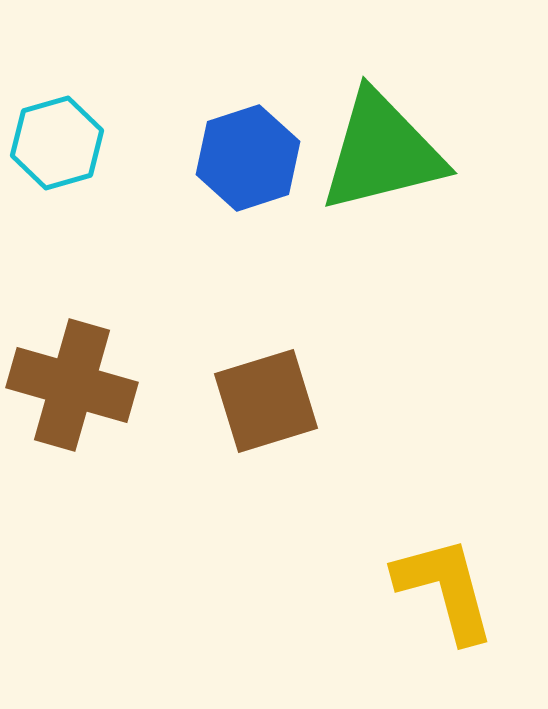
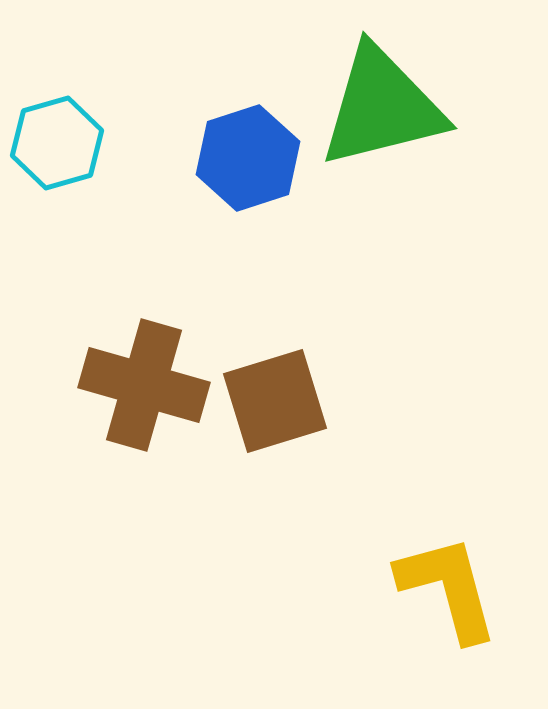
green triangle: moved 45 px up
brown cross: moved 72 px right
brown square: moved 9 px right
yellow L-shape: moved 3 px right, 1 px up
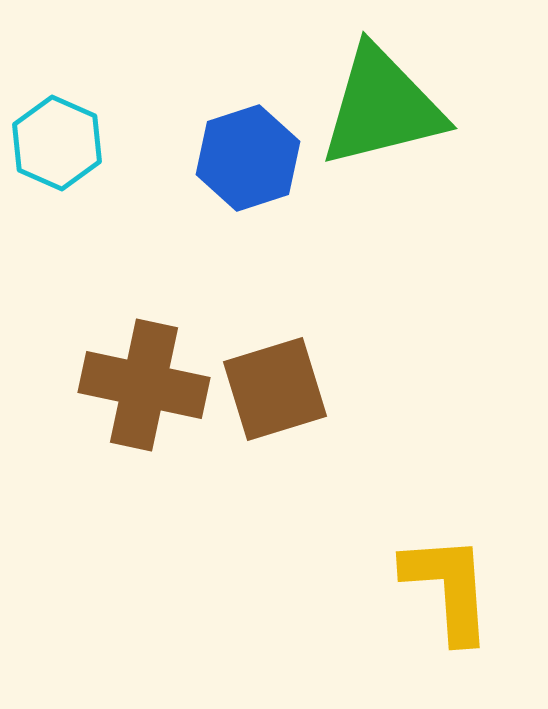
cyan hexagon: rotated 20 degrees counterclockwise
brown cross: rotated 4 degrees counterclockwise
brown square: moved 12 px up
yellow L-shape: rotated 11 degrees clockwise
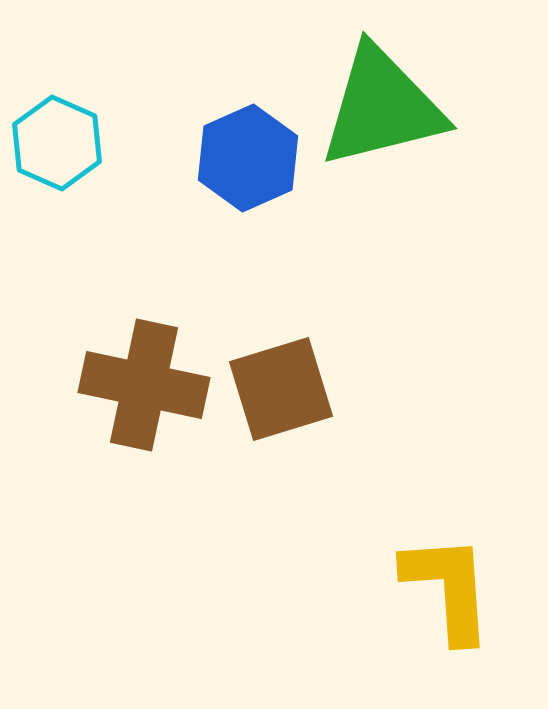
blue hexagon: rotated 6 degrees counterclockwise
brown square: moved 6 px right
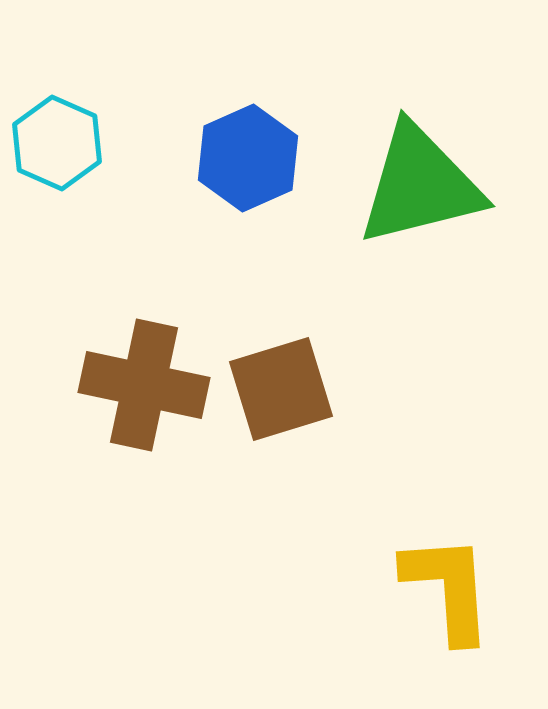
green triangle: moved 38 px right, 78 px down
